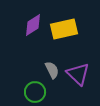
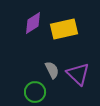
purple diamond: moved 2 px up
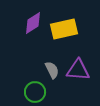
purple triangle: moved 4 px up; rotated 40 degrees counterclockwise
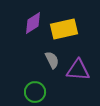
gray semicircle: moved 10 px up
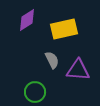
purple diamond: moved 6 px left, 3 px up
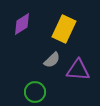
purple diamond: moved 5 px left, 4 px down
yellow rectangle: rotated 52 degrees counterclockwise
gray semicircle: rotated 72 degrees clockwise
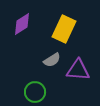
gray semicircle: rotated 12 degrees clockwise
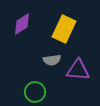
gray semicircle: rotated 24 degrees clockwise
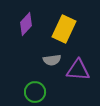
purple diamond: moved 4 px right; rotated 15 degrees counterclockwise
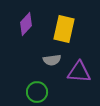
yellow rectangle: rotated 12 degrees counterclockwise
purple triangle: moved 1 px right, 2 px down
green circle: moved 2 px right
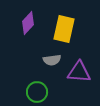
purple diamond: moved 2 px right, 1 px up
